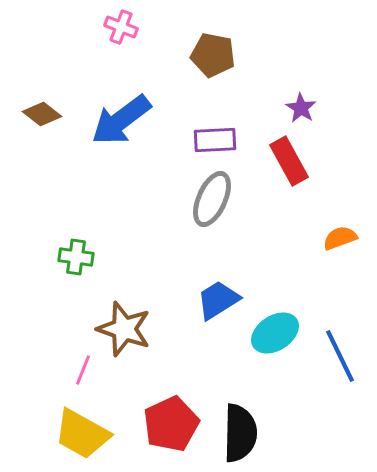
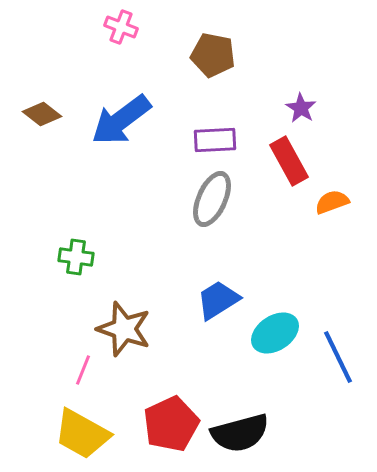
orange semicircle: moved 8 px left, 36 px up
blue line: moved 2 px left, 1 px down
black semicircle: rotated 74 degrees clockwise
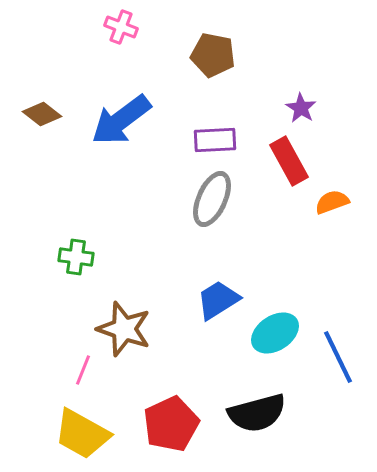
black semicircle: moved 17 px right, 20 px up
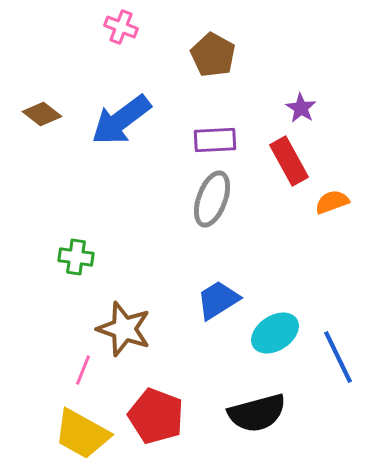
brown pentagon: rotated 18 degrees clockwise
gray ellipse: rotated 4 degrees counterclockwise
red pentagon: moved 15 px left, 8 px up; rotated 26 degrees counterclockwise
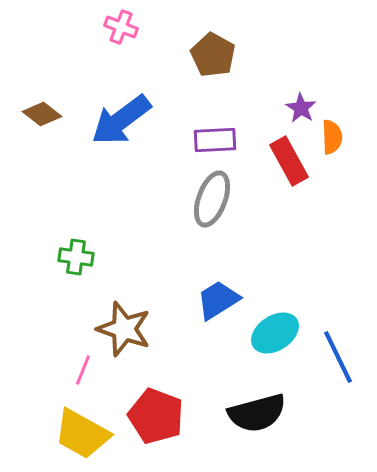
orange semicircle: moved 65 px up; rotated 108 degrees clockwise
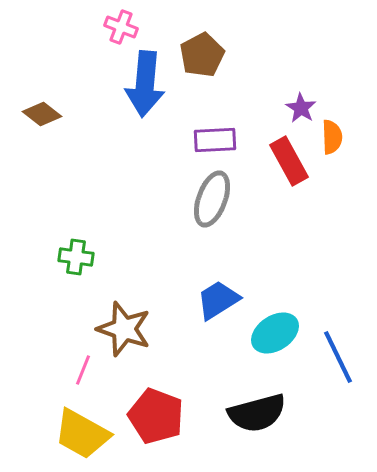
brown pentagon: moved 11 px left; rotated 15 degrees clockwise
blue arrow: moved 24 px right, 36 px up; rotated 48 degrees counterclockwise
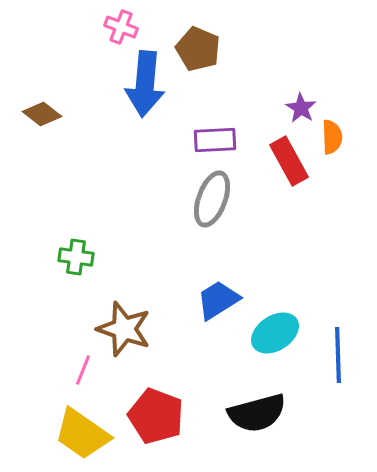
brown pentagon: moved 4 px left, 6 px up; rotated 21 degrees counterclockwise
blue line: moved 2 px up; rotated 24 degrees clockwise
yellow trapezoid: rotated 6 degrees clockwise
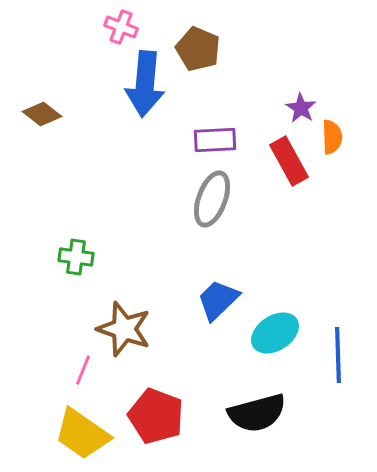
blue trapezoid: rotated 12 degrees counterclockwise
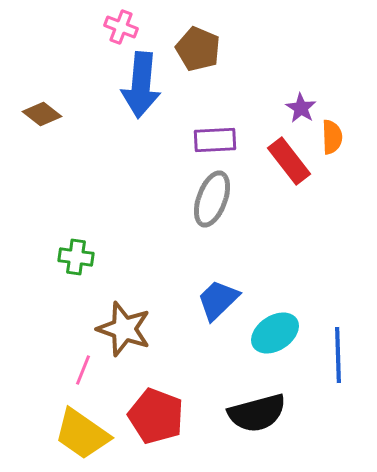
blue arrow: moved 4 px left, 1 px down
red rectangle: rotated 9 degrees counterclockwise
